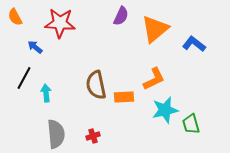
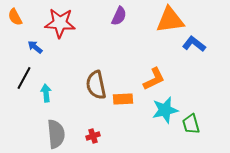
purple semicircle: moved 2 px left
orange triangle: moved 15 px right, 9 px up; rotated 32 degrees clockwise
orange rectangle: moved 1 px left, 2 px down
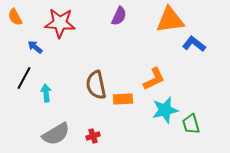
gray semicircle: rotated 64 degrees clockwise
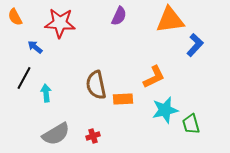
blue L-shape: moved 1 px right, 1 px down; rotated 95 degrees clockwise
orange L-shape: moved 2 px up
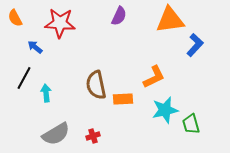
orange semicircle: moved 1 px down
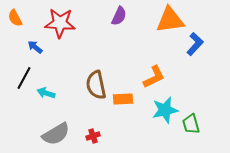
blue L-shape: moved 1 px up
cyan arrow: rotated 66 degrees counterclockwise
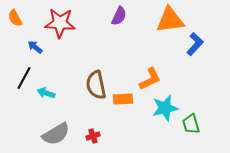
orange L-shape: moved 4 px left, 2 px down
cyan star: moved 2 px up
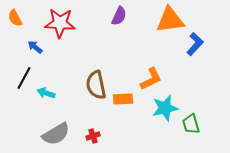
orange L-shape: moved 1 px right
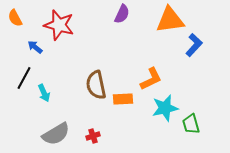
purple semicircle: moved 3 px right, 2 px up
red star: moved 1 px left, 2 px down; rotated 12 degrees clockwise
blue L-shape: moved 1 px left, 1 px down
cyan arrow: moved 2 px left; rotated 132 degrees counterclockwise
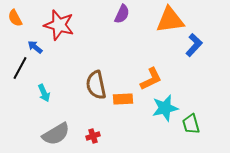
black line: moved 4 px left, 10 px up
